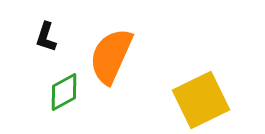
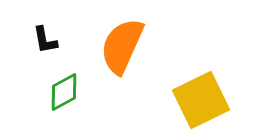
black L-shape: moved 1 px left, 3 px down; rotated 28 degrees counterclockwise
orange semicircle: moved 11 px right, 10 px up
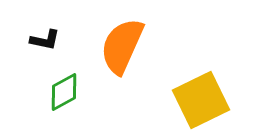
black L-shape: rotated 68 degrees counterclockwise
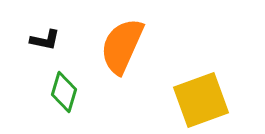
green diamond: rotated 45 degrees counterclockwise
yellow square: rotated 6 degrees clockwise
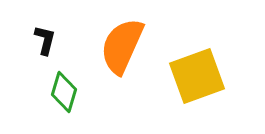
black L-shape: rotated 88 degrees counterclockwise
yellow square: moved 4 px left, 24 px up
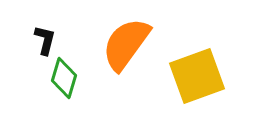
orange semicircle: moved 4 px right, 2 px up; rotated 12 degrees clockwise
green diamond: moved 14 px up
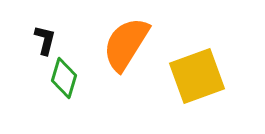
orange semicircle: rotated 4 degrees counterclockwise
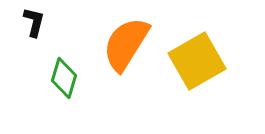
black L-shape: moved 11 px left, 18 px up
yellow square: moved 15 px up; rotated 10 degrees counterclockwise
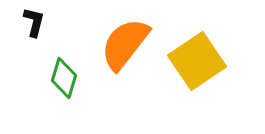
orange semicircle: moved 1 px left; rotated 6 degrees clockwise
yellow square: rotated 4 degrees counterclockwise
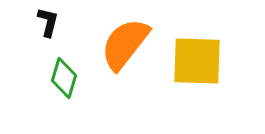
black L-shape: moved 14 px right
yellow square: rotated 36 degrees clockwise
